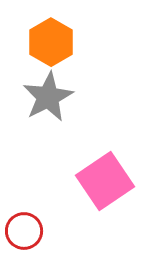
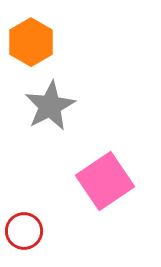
orange hexagon: moved 20 px left
gray star: moved 2 px right, 9 px down
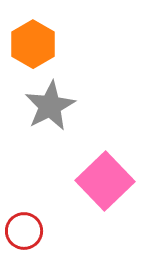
orange hexagon: moved 2 px right, 2 px down
pink square: rotated 10 degrees counterclockwise
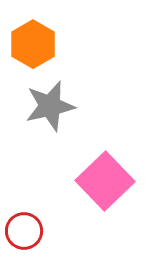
gray star: rotated 15 degrees clockwise
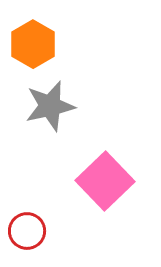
red circle: moved 3 px right
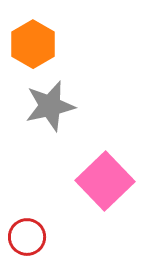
red circle: moved 6 px down
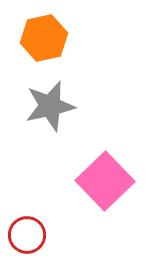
orange hexagon: moved 11 px right, 6 px up; rotated 18 degrees clockwise
red circle: moved 2 px up
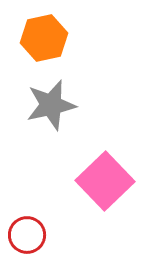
gray star: moved 1 px right, 1 px up
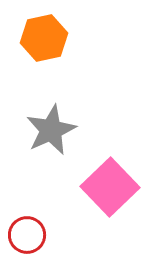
gray star: moved 25 px down; rotated 12 degrees counterclockwise
pink square: moved 5 px right, 6 px down
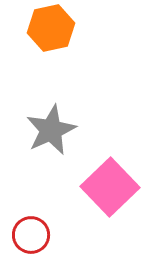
orange hexagon: moved 7 px right, 10 px up
red circle: moved 4 px right
